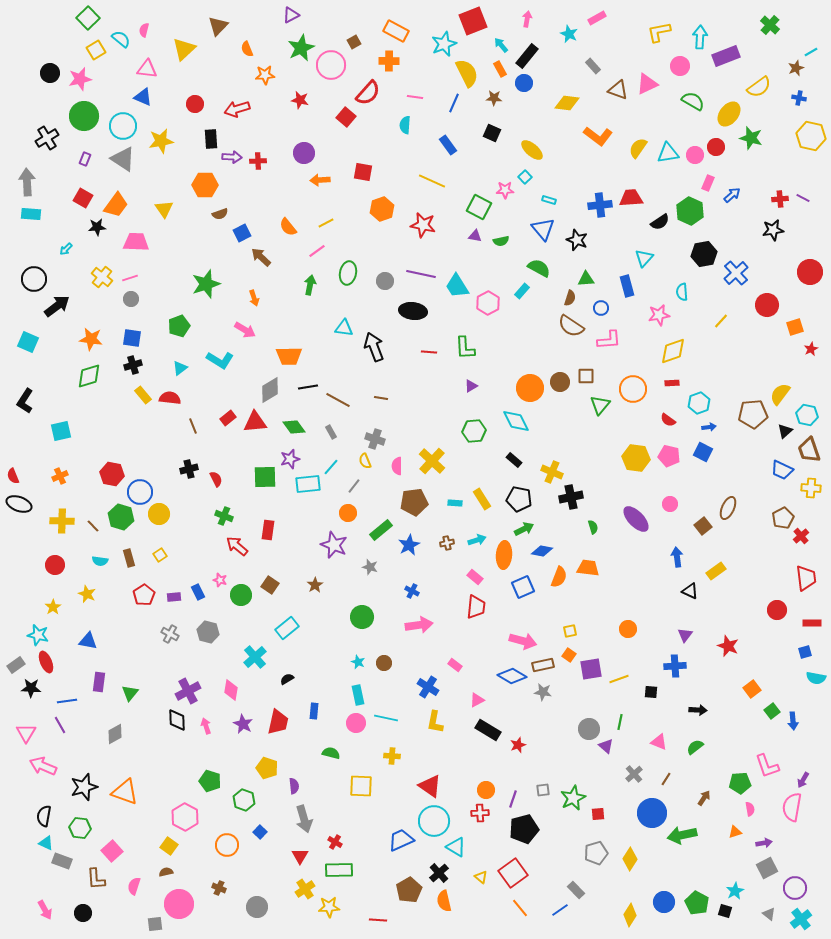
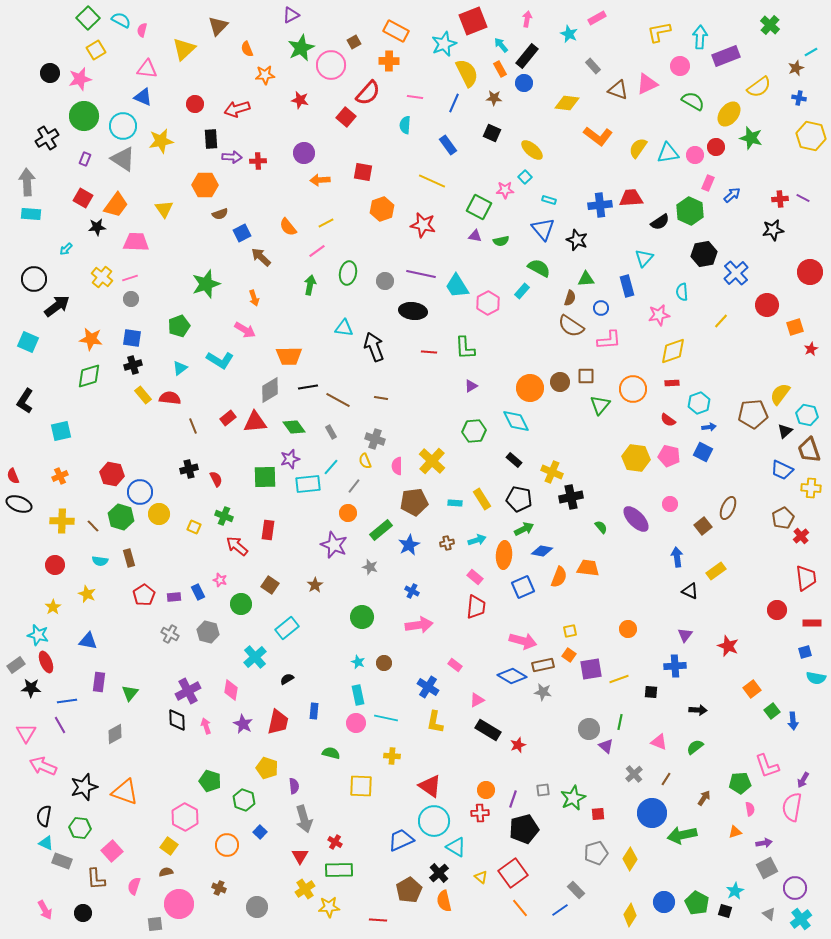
pink semicircle at (144, 30): moved 2 px left
cyan semicircle at (121, 39): moved 19 px up; rotated 12 degrees counterclockwise
green semicircle at (593, 527): moved 8 px right; rotated 24 degrees counterclockwise
yellow square at (160, 555): moved 34 px right, 28 px up; rotated 32 degrees counterclockwise
green circle at (241, 595): moved 9 px down
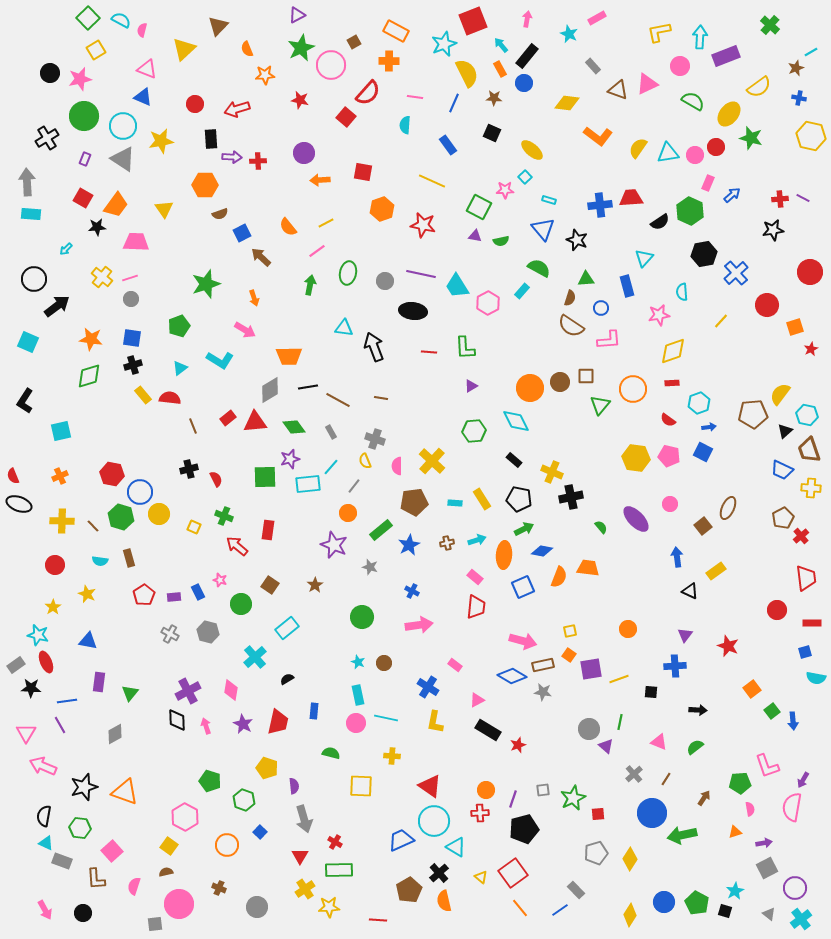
purple triangle at (291, 15): moved 6 px right
pink triangle at (147, 69): rotated 15 degrees clockwise
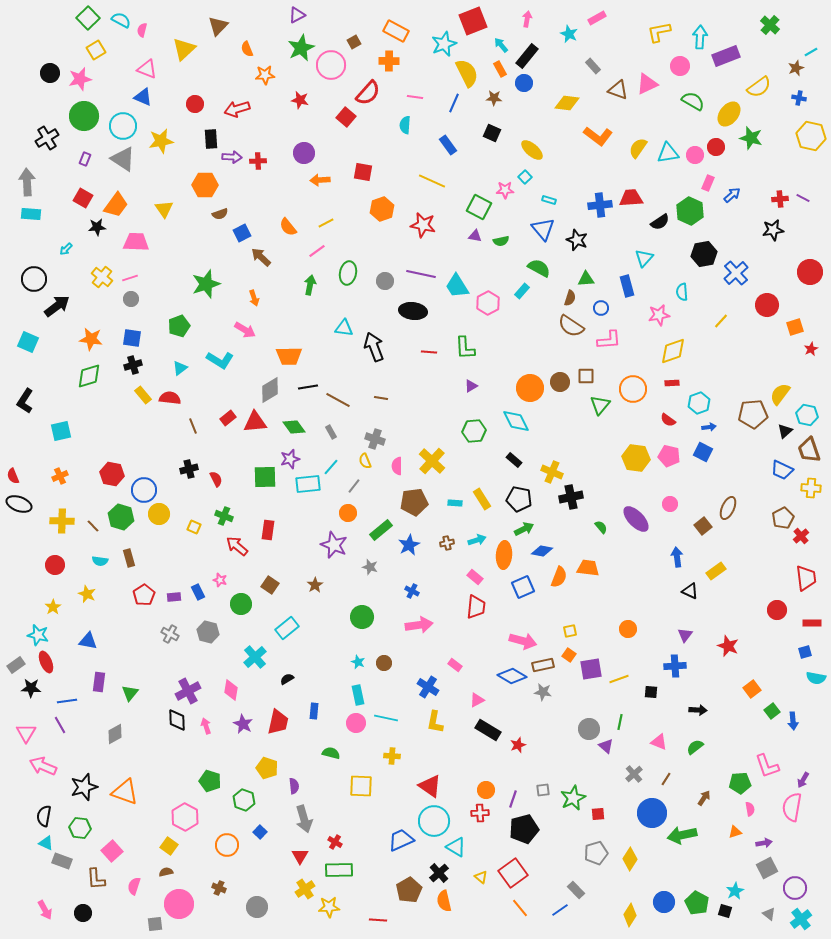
blue circle at (140, 492): moved 4 px right, 2 px up
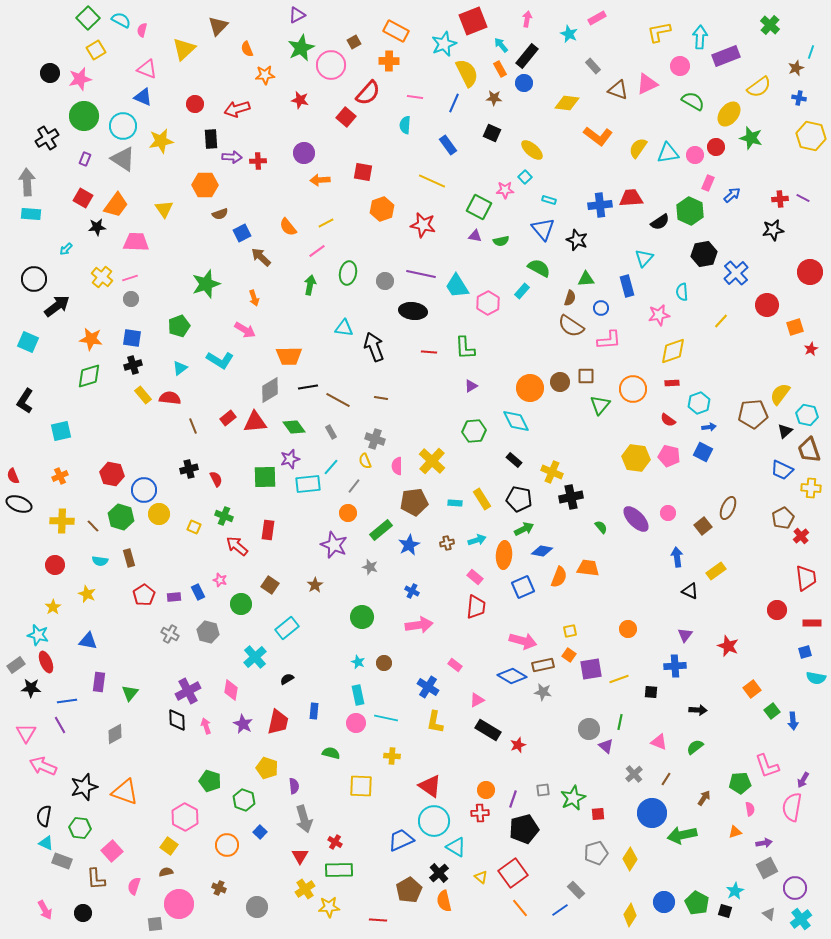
cyan line at (811, 52): rotated 40 degrees counterclockwise
pink circle at (670, 504): moved 2 px left, 9 px down
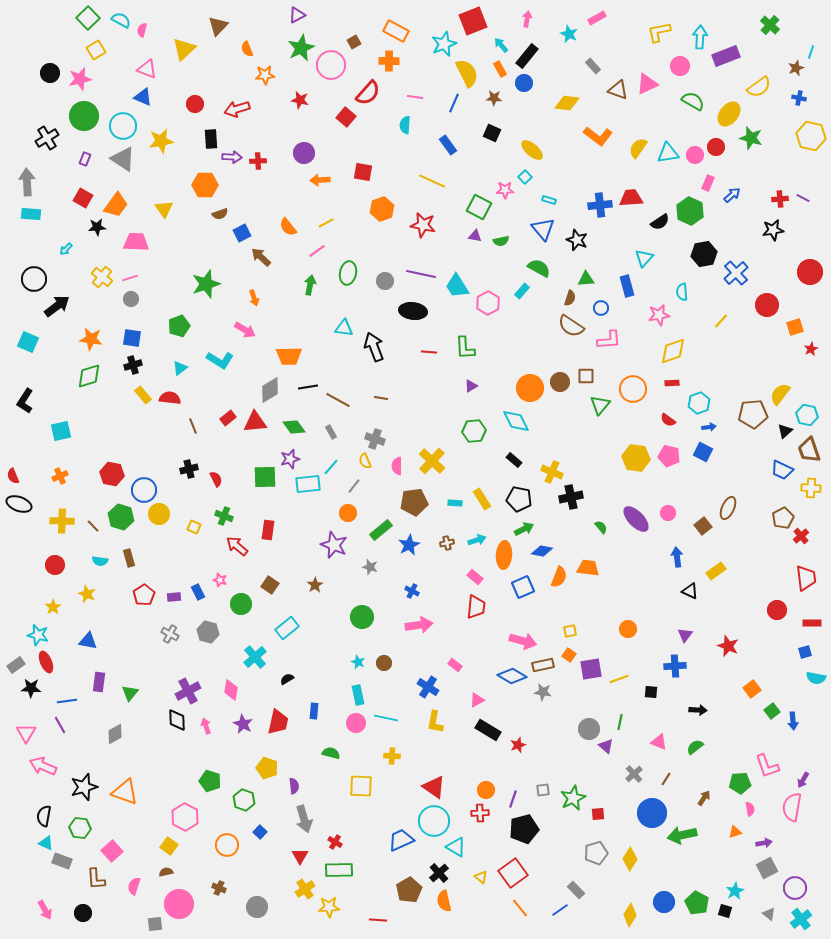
red triangle at (430, 786): moved 4 px right, 1 px down
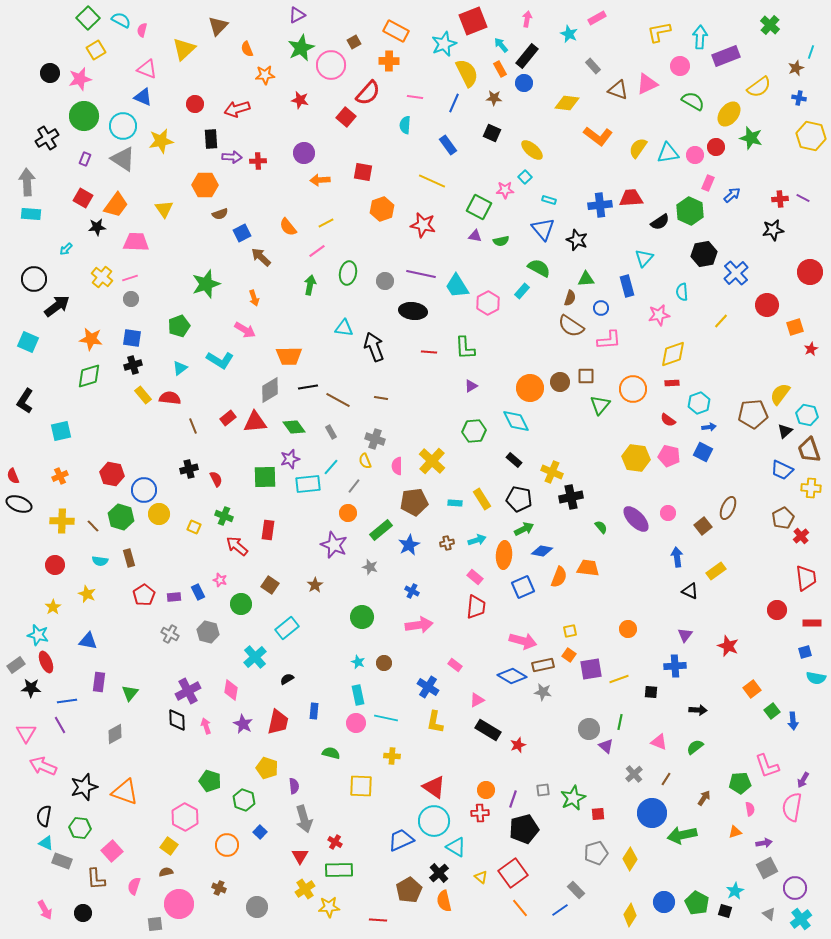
yellow diamond at (673, 351): moved 3 px down
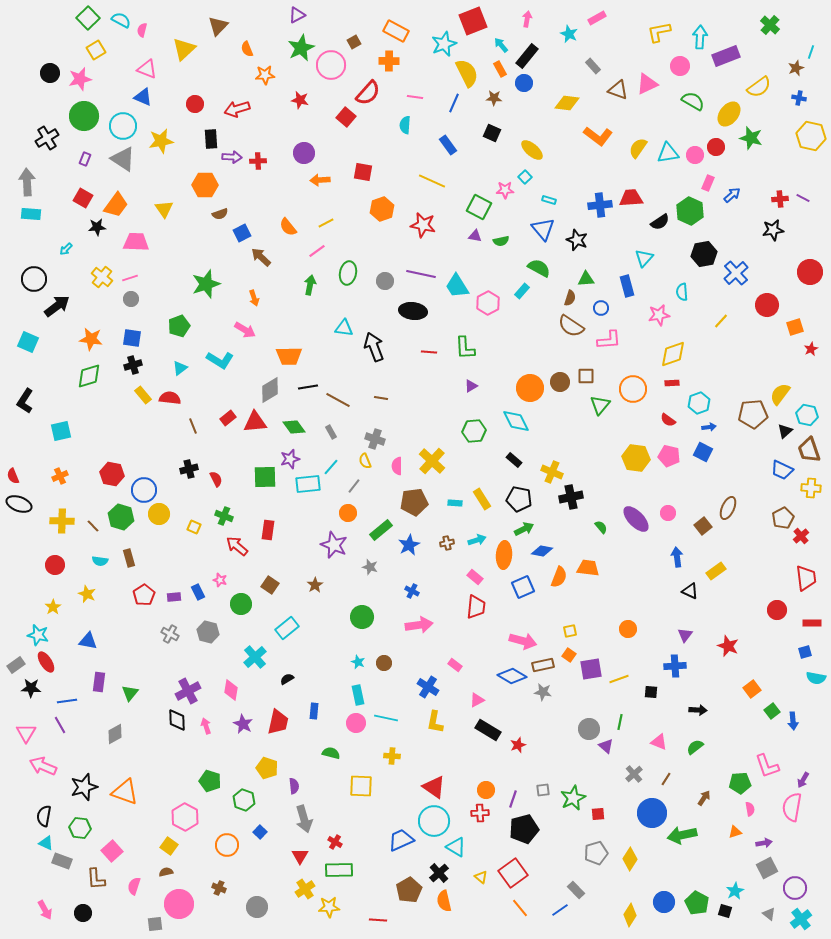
red ellipse at (46, 662): rotated 10 degrees counterclockwise
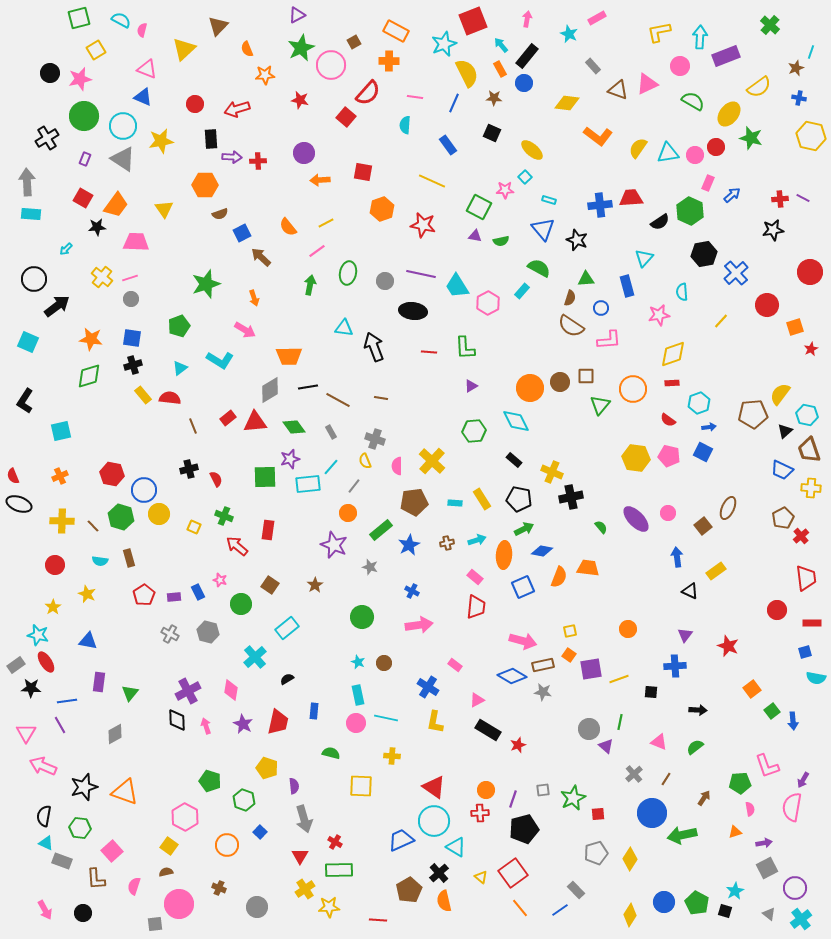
green square at (88, 18): moved 9 px left; rotated 30 degrees clockwise
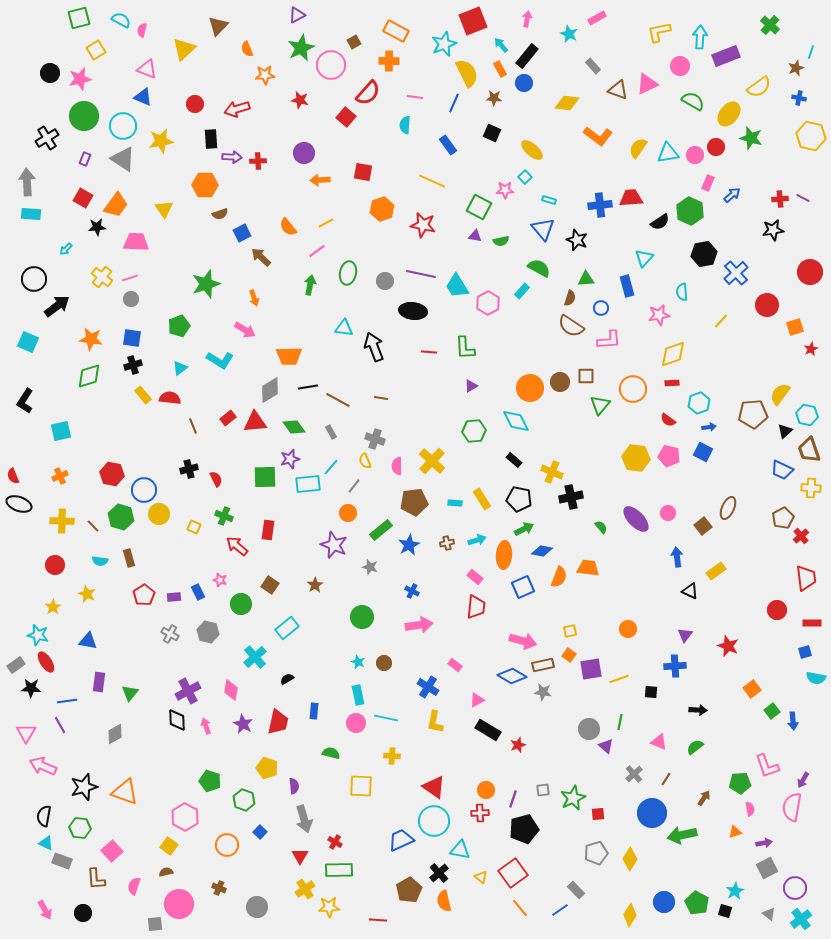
cyan triangle at (456, 847): moved 4 px right, 3 px down; rotated 20 degrees counterclockwise
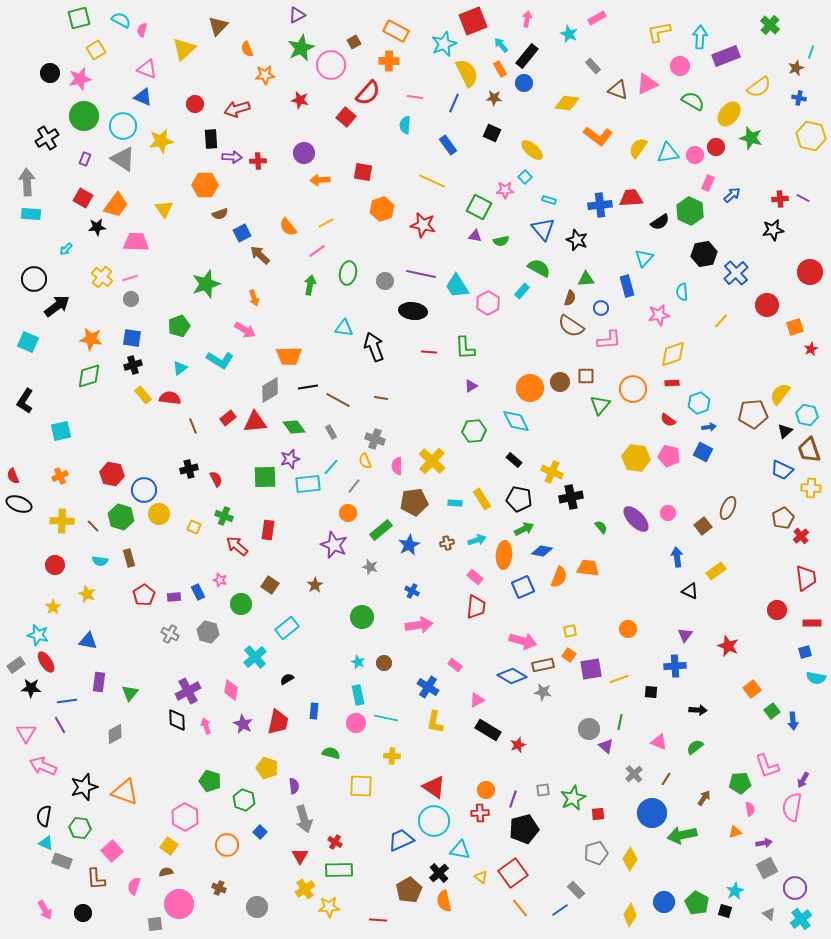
brown arrow at (261, 257): moved 1 px left, 2 px up
